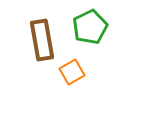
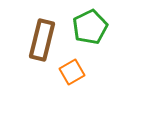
brown rectangle: rotated 24 degrees clockwise
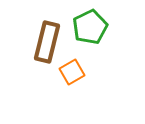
brown rectangle: moved 5 px right, 2 px down
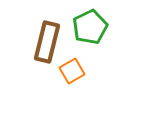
orange square: moved 1 px up
